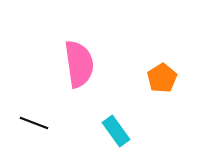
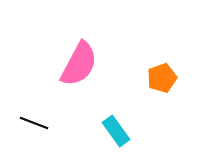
pink semicircle: rotated 36 degrees clockwise
orange pentagon: rotated 12 degrees clockwise
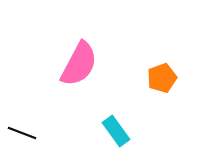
black line: moved 12 px left, 10 px down
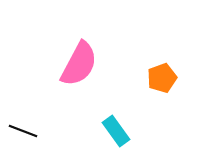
black line: moved 1 px right, 2 px up
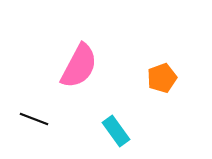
pink semicircle: moved 2 px down
black line: moved 11 px right, 12 px up
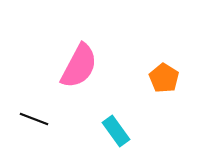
orange pentagon: moved 2 px right; rotated 20 degrees counterclockwise
